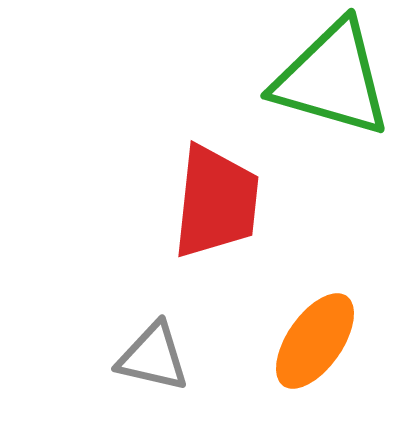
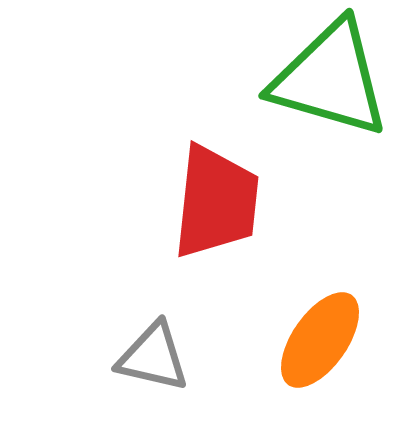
green triangle: moved 2 px left
orange ellipse: moved 5 px right, 1 px up
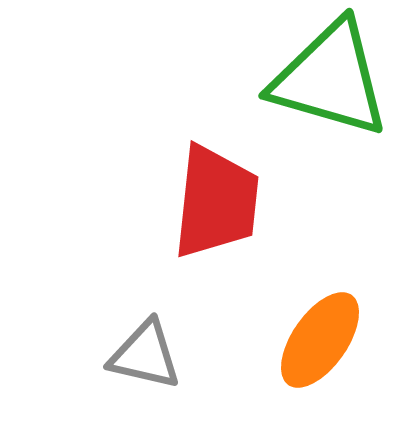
gray triangle: moved 8 px left, 2 px up
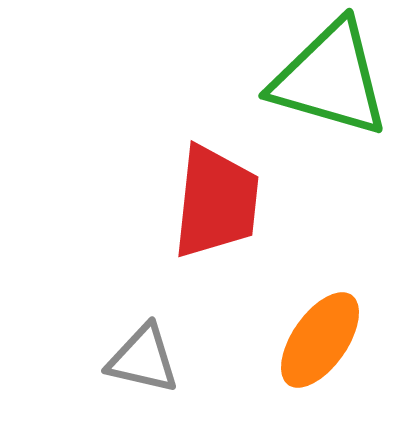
gray triangle: moved 2 px left, 4 px down
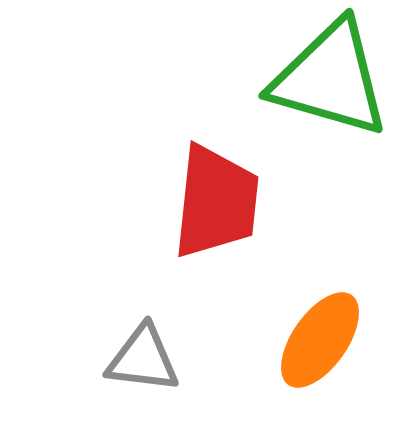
gray triangle: rotated 6 degrees counterclockwise
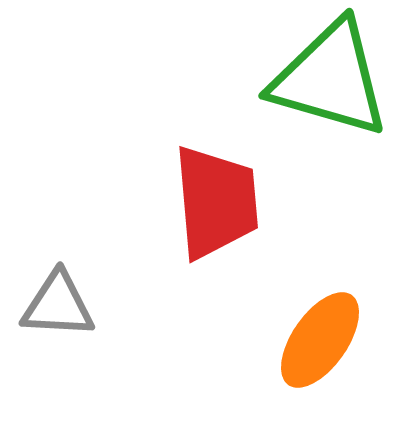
red trapezoid: rotated 11 degrees counterclockwise
gray triangle: moved 85 px left, 54 px up; rotated 4 degrees counterclockwise
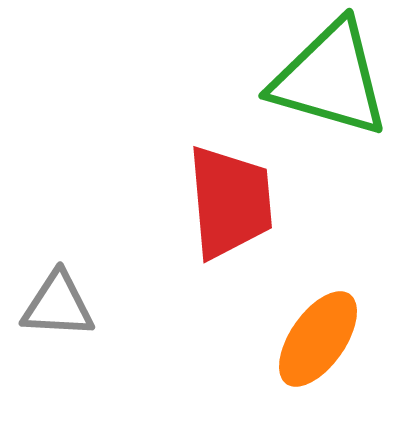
red trapezoid: moved 14 px right
orange ellipse: moved 2 px left, 1 px up
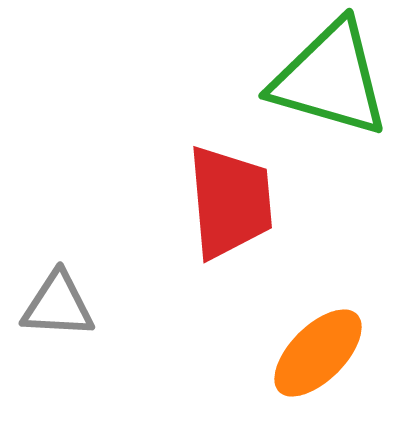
orange ellipse: moved 14 px down; rotated 10 degrees clockwise
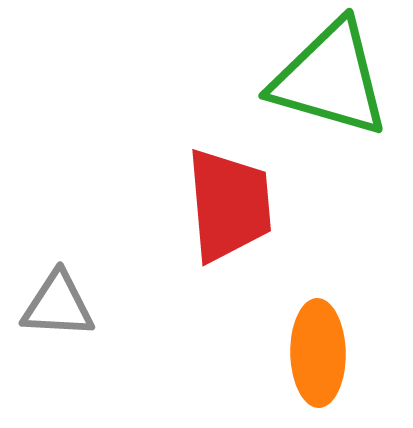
red trapezoid: moved 1 px left, 3 px down
orange ellipse: rotated 46 degrees counterclockwise
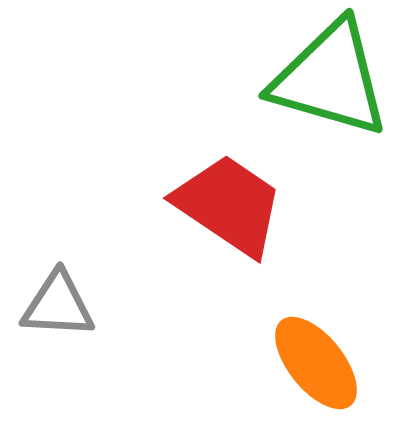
red trapezoid: rotated 51 degrees counterclockwise
orange ellipse: moved 2 px left, 10 px down; rotated 38 degrees counterclockwise
